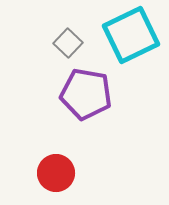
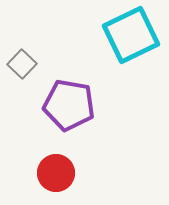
gray square: moved 46 px left, 21 px down
purple pentagon: moved 17 px left, 11 px down
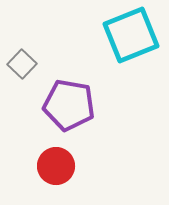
cyan square: rotated 4 degrees clockwise
red circle: moved 7 px up
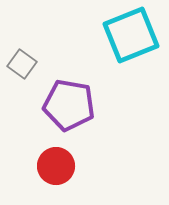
gray square: rotated 8 degrees counterclockwise
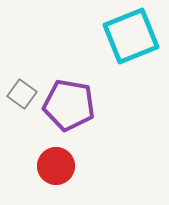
cyan square: moved 1 px down
gray square: moved 30 px down
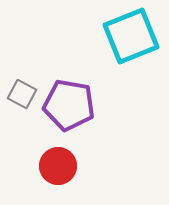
gray square: rotated 8 degrees counterclockwise
red circle: moved 2 px right
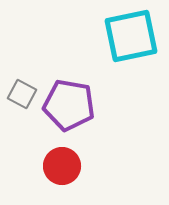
cyan square: rotated 10 degrees clockwise
red circle: moved 4 px right
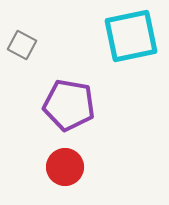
gray square: moved 49 px up
red circle: moved 3 px right, 1 px down
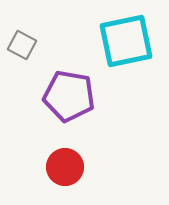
cyan square: moved 5 px left, 5 px down
purple pentagon: moved 9 px up
